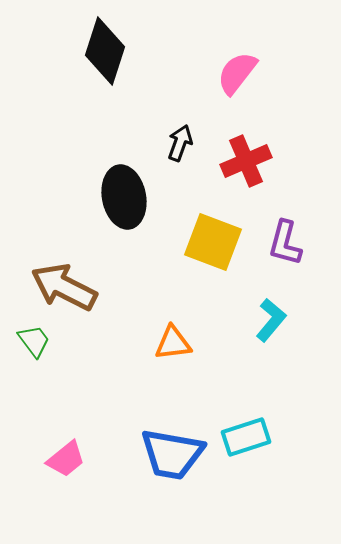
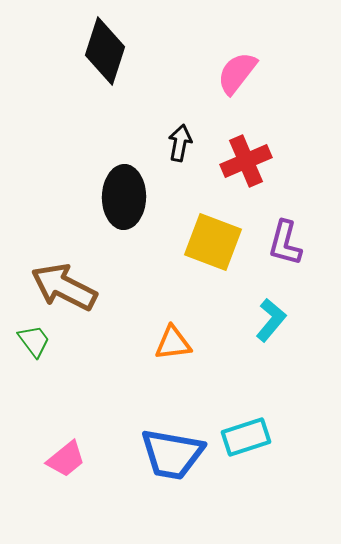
black arrow: rotated 9 degrees counterclockwise
black ellipse: rotated 12 degrees clockwise
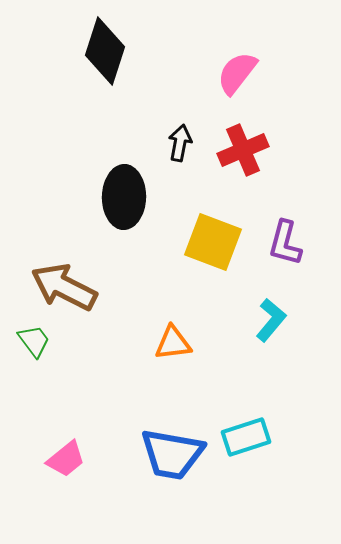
red cross: moved 3 px left, 11 px up
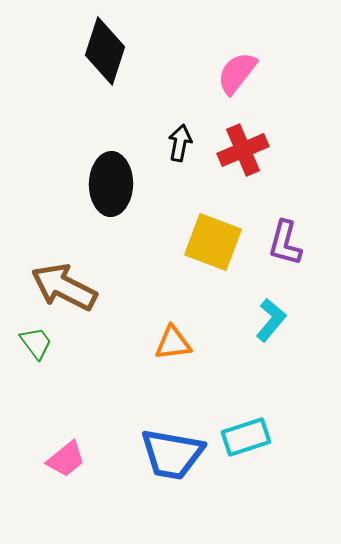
black ellipse: moved 13 px left, 13 px up
green trapezoid: moved 2 px right, 2 px down
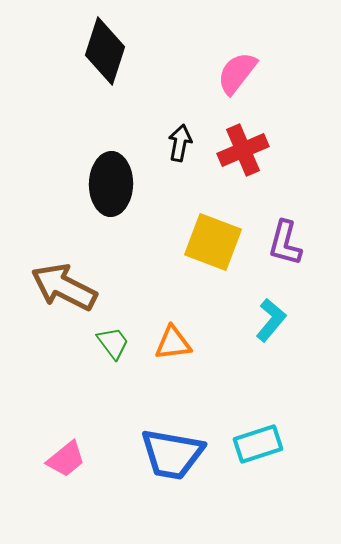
green trapezoid: moved 77 px right
cyan rectangle: moved 12 px right, 7 px down
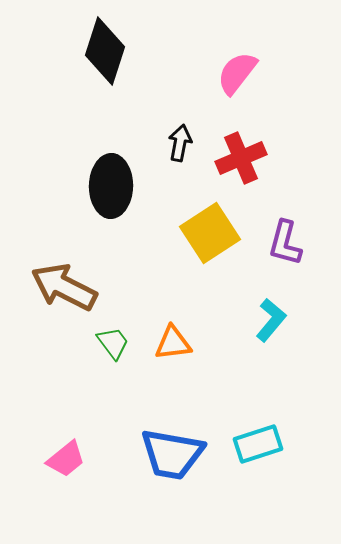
red cross: moved 2 px left, 8 px down
black ellipse: moved 2 px down
yellow square: moved 3 px left, 9 px up; rotated 36 degrees clockwise
